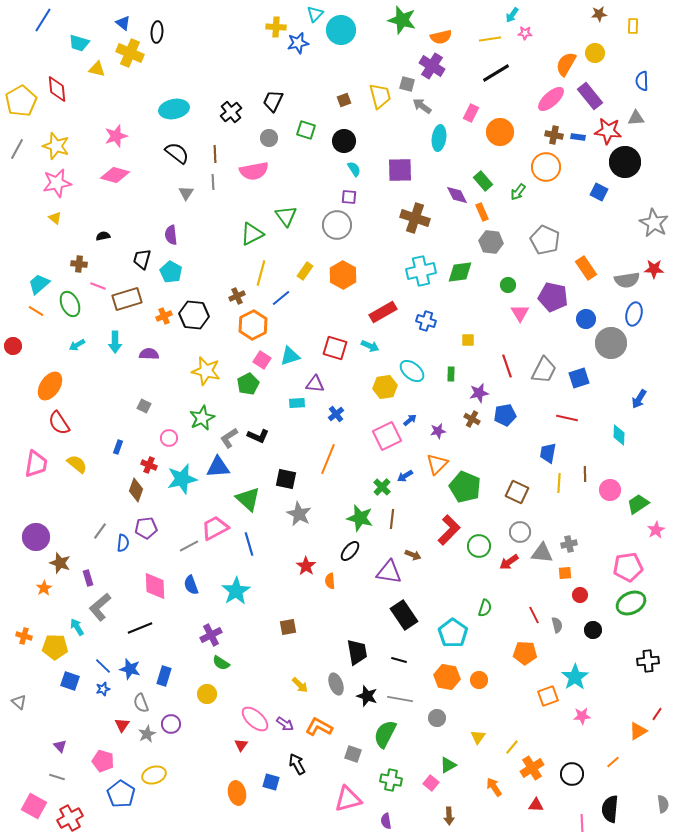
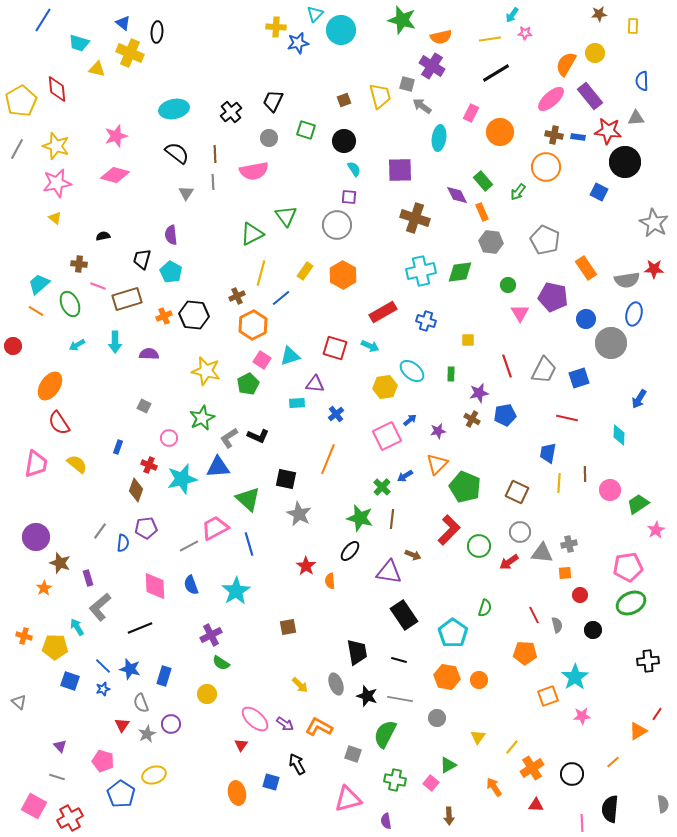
green cross at (391, 780): moved 4 px right
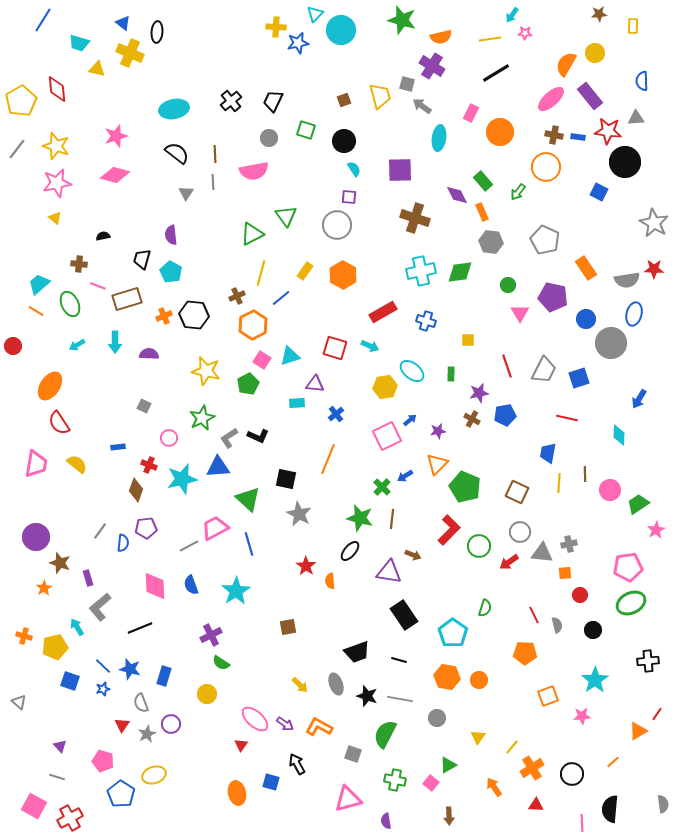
black cross at (231, 112): moved 11 px up
gray line at (17, 149): rotated 10 degrees clockwise
blue rectangle at (118, 447): rotated 64 degrees clockwise
yellow pentagon at (55, 647): rotated 15 degrees counterclockwise
black trapezoid at (357, 652): rotated 80 degrees clockwise
cyan star at (575, 677): moved 20 px right, 3 px down
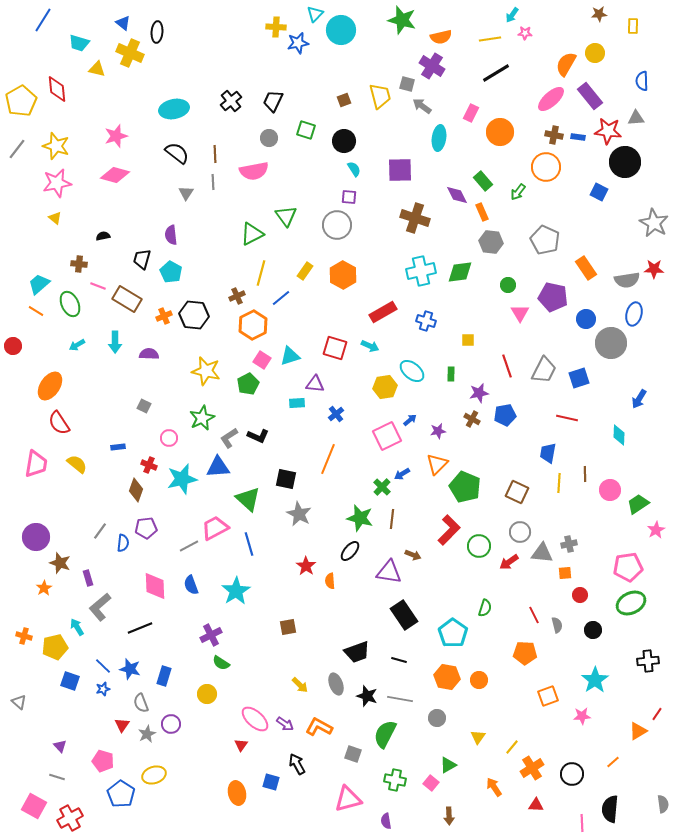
brown rectangle at (127, 299): rotated 48 degrees clockwise
blue arrow at (405, 476): moved 3 px left, 2 px up
